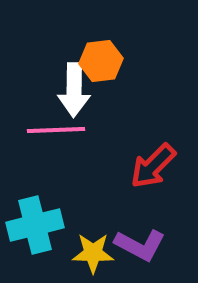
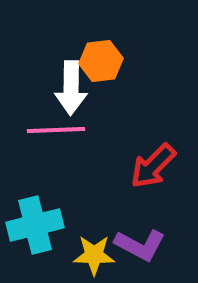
white arrow: moved 3 px left, 2 px up
yellow star: moved 1 px right, 2 px down
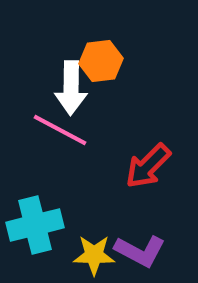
pink line: moved 4 px right; rotated 30 degrees clockwise
red arrow: moved 5 px left
purple L-shape: moved 6 px down
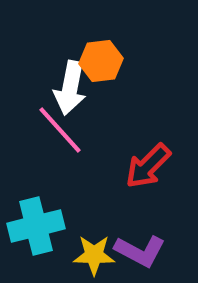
white arrow: moved 1 px left; rotated 10 degrees clockwise
pink line: rotated 20 degrees clockwise
cyan cross: moved 1 px right, 1 px down
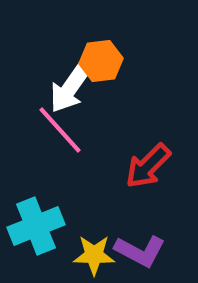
white arrow: rotated 24 degrees clockwise
cyan cross: rotated 8 degrees counterclockwise
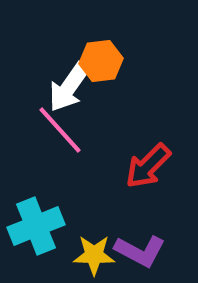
white arrow: moved 1 px left, 1 px up
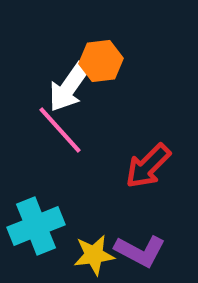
yellow star: rotated 9 degrees counterclockwise
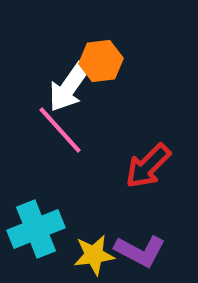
cyan cross: moved 3 px down
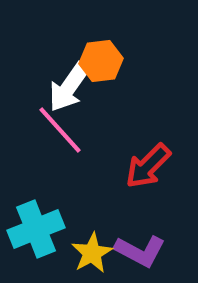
yellow star: moved 2 px left, 2 px up; rotated 21 degrees counterclockwise
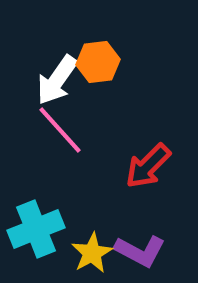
orange hexagon: moved 3 px left, 1 px down
white arrow: moved 12 px left, 7 px up
